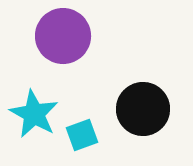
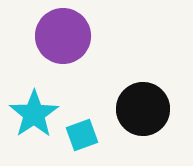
cyan star: rotated 9 degrees clockwise
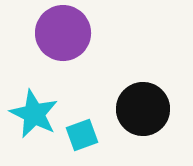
purple circle: moved 3 px up
cyan star: rotated 12 degrees counterclockwise
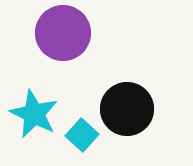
black circle: moved 16 px left
cyan square: rotated 28 degrees counterclockwise
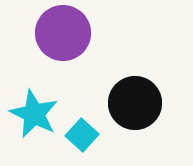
black circle: moved 8 px right, 6 px up
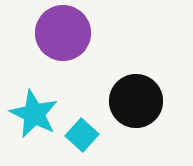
black circle: moved 1 px right, 2 px up
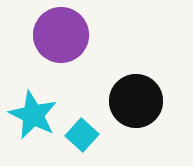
purple circle: moved 2 px left, 2 px down
cyan star: moved 1 px left, 1 px down
